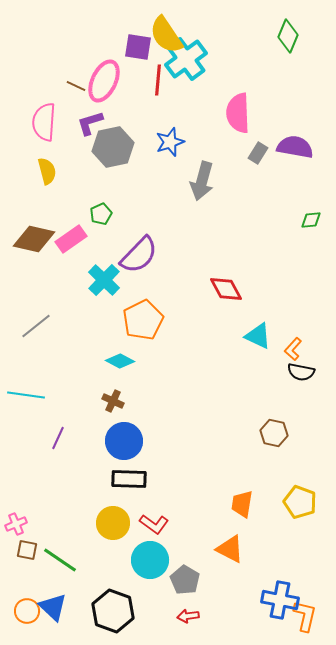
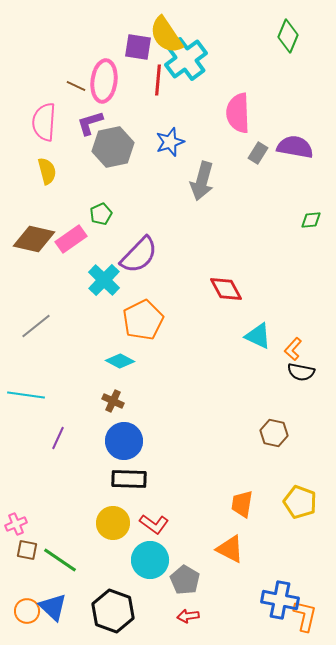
pink ellipse at (104, 81): rotated 18 degrees counterclockwise
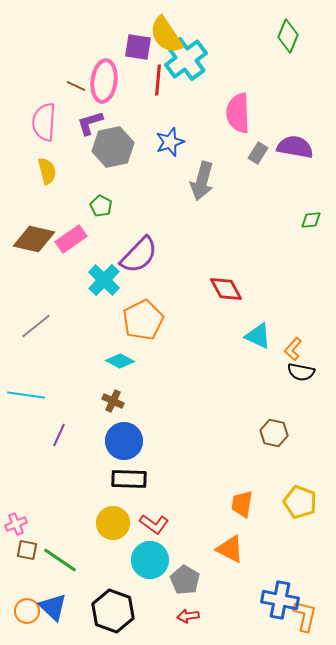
green pentagon at (101, 214): moved 8 px up; rotated 20 degrees counterclockwise
purple line at (58, 438): moved 1 px right, 3 px up
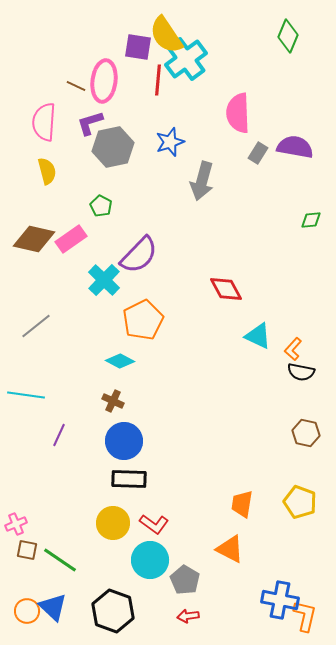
brown hexagon at (274, 433): moved 32 px right
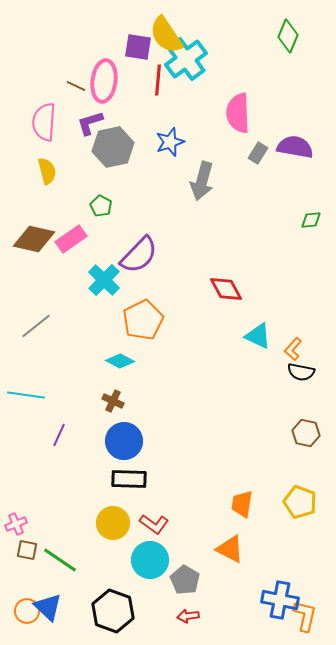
blue triangle at (53, 607): moved 5 px left
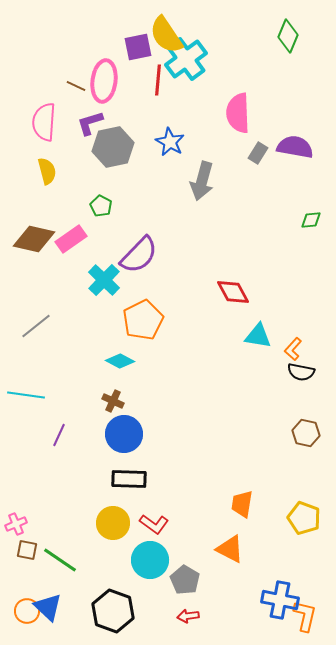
purple square at (138, 47): rotated 20 degrees counterclockwise
blue star at (170, 142): rotated 24 degrees counterclockwise
red diamond at (226, 289): moved 7 px right, 3 px down
cyan triangle at (258, 336): rotated 16 degrees counterclockwise
blue circle at (124, 441): moved 7 px up
yellow pentagon at (300, 502): moved 4 px right, 16 px down
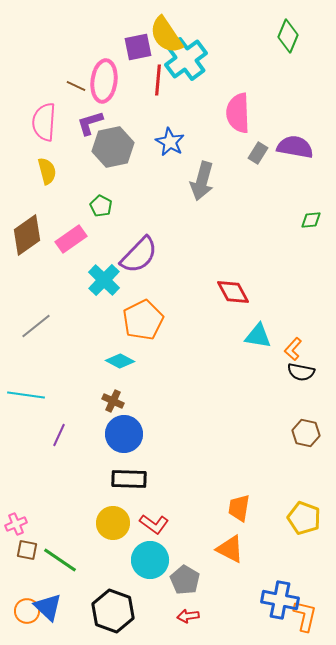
brown diamond at (34, 239): moved 7 px left, 4 px up; rotated 48 degrees counterclockwise
orange trapezoid at (242, 504): moved 3 px left, 4 px down
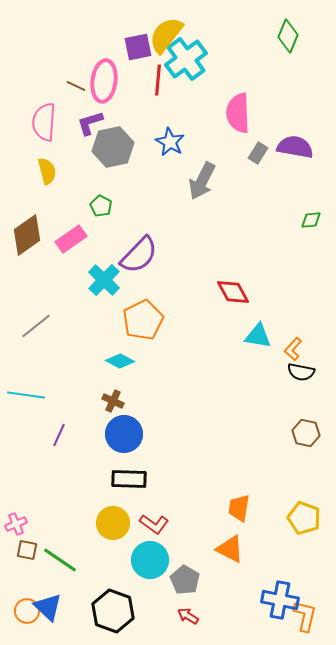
yellow semicircle at (166, 35): rotated 72 degrees clockwise
gray arrow at (202, 181): rotated 12 degrees clockwise
red arrow at (188, 616): rotated 40 degrees clockwise
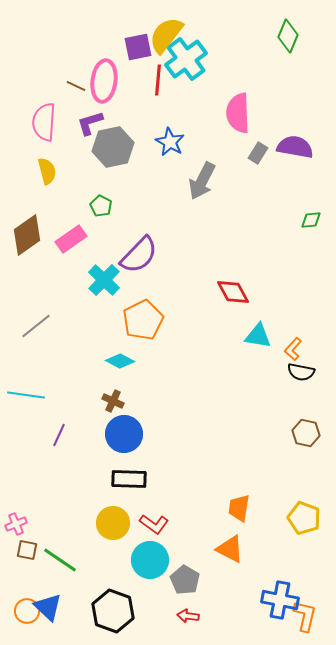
red arrow at (188, 616): rotated 25 degrees counterclockwise
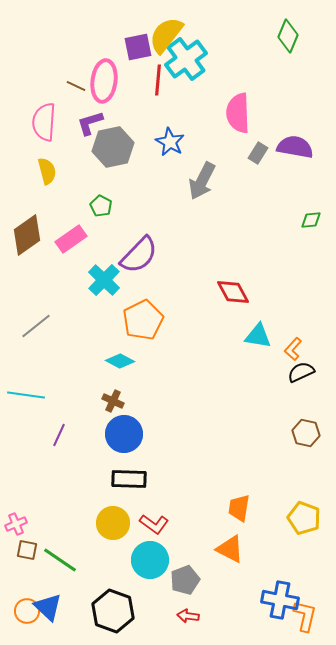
black semicircle at (301, 372): rotated 144 degrees clockwise
gray pentagon at (185, 580): rotated 20 degrees clockwise
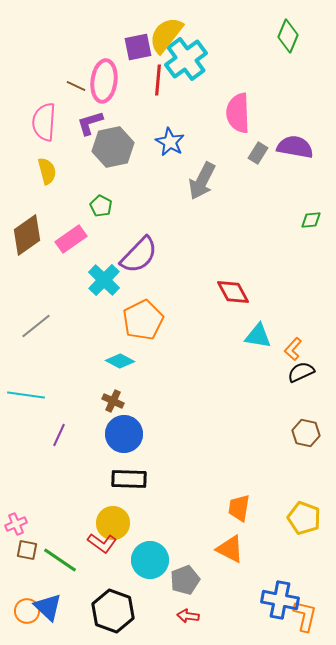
red L-shape at (154, 524): moved 52 px left, 19 px down
